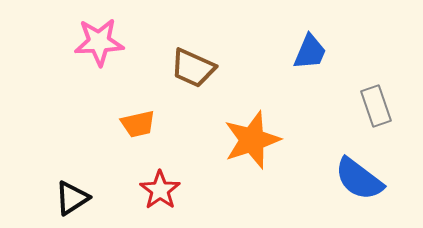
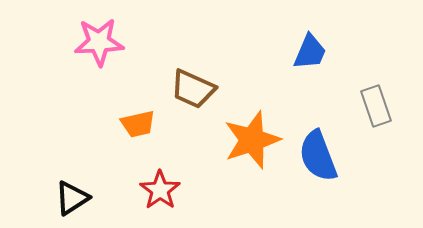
brown trapezoid: moved 21 px down
blue semicircle: moved 41 px left, 23 px up; rotated 32 degrees clockwise
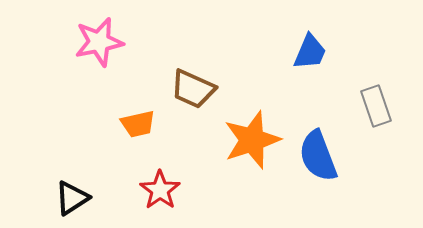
pink star: rotated 9 degrees counterclockwise
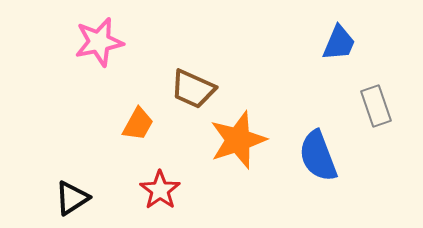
blue trapezoid: moved 29 px right, 9 px up
orange trapezoid: rotated 48 degrees counterclockwise
orange star: moved 14 px left
